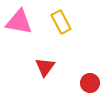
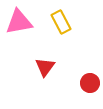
pink triangle: rotated 20 degrees counterclockwise
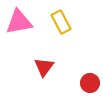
red triangle: moved 1 px left
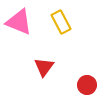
pink triangle: rotated 32 degrees clockwise
red circle: moved 3 px left, 2 px down
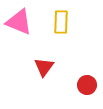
yellow rectangle: rotated 30 degrees clockwise
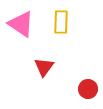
pink triangle: moved 2 px right, 2 px down; rotated 12 degrees clockwise
red circle: moved 1 px right, 4 px down
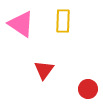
yellow rectangle: moved 2 px right, 1 px up
red triangle: moved 3 px down
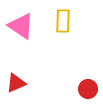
pink triangle: moved 2 px down
red triangle: moved 28 px left, 13 px down; rotated 30 degrees clockwise
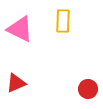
pink triangle: moved 1 px left, 3 px down; rotated 8 degrees counterclockwise
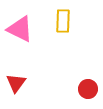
red triangle: rotated 30 degrees counterclockwise
